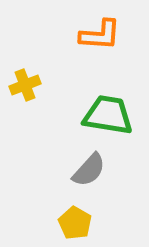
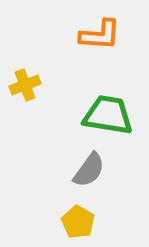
gray semicircle: rotated 6 degrees counterclockwise
yellow pentagon: moved 3 px right, 1 px up
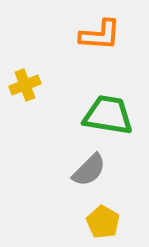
gray semicircle: rotated 9 degrees clockwise
yellow pentagon: moved 25 px right
